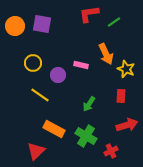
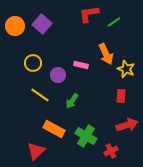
purple square: rotated 30 degrees clockwise
green arrow: moved 17 px left, 3 px up
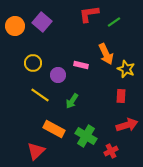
purple square: moved 2 px up
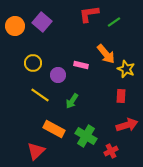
orange arrow: rotated 15 degrees counterclockwise
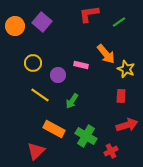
green line: moved 5 px right
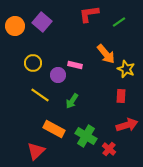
pink rectangle: moved 6 px left
red cross: moved 2 px left, 2 px up; rotated 24 degrees counterclockwise
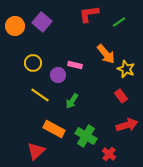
red rectangle: rotated 40 degrees counterclockwise
red cross: moved 5 px down
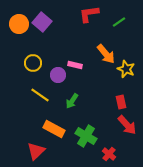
orange circle: moved 4 px right, 2 px up
red rectangle: moved 6 px down; rotated 24 degrees clockwise
red arrow: rotated 65 degrees clockwise
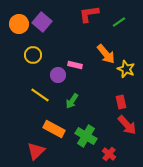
yellow circle: moved 8 px up
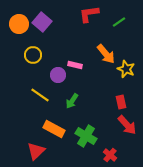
red cross: moved 1 px right, 1 px down
